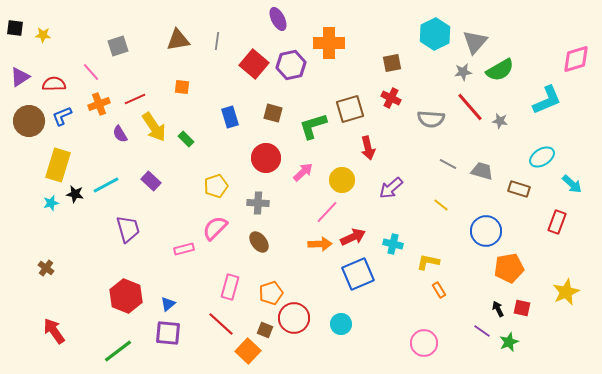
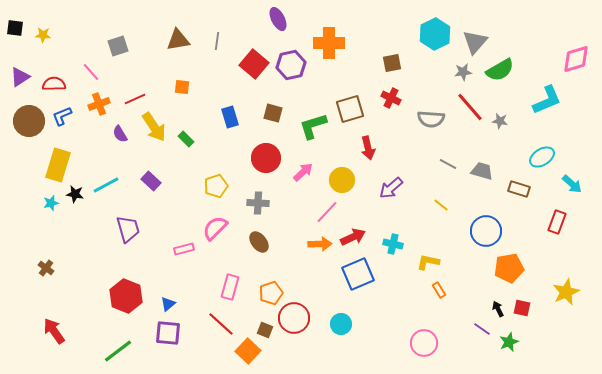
purple line at (482, 331): moved 2 px up
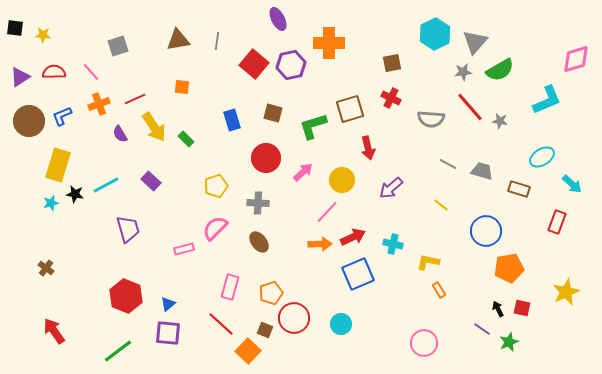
red semicircle at (54, 84): moved 12 px up
blue rectangle at (230, 117): moved 2 px right, 3 px down
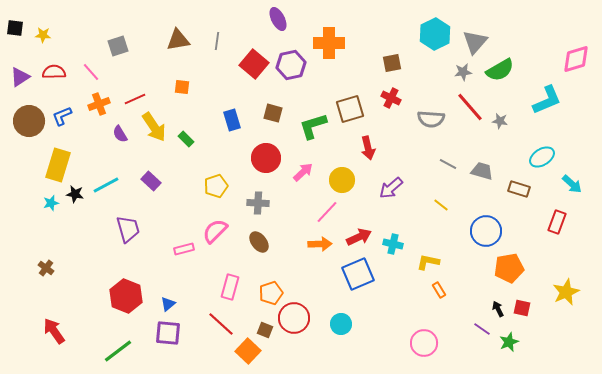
pink semicircle at (215, 228): moved 3 px down
red arrow at (353, 237): moved 6 px right
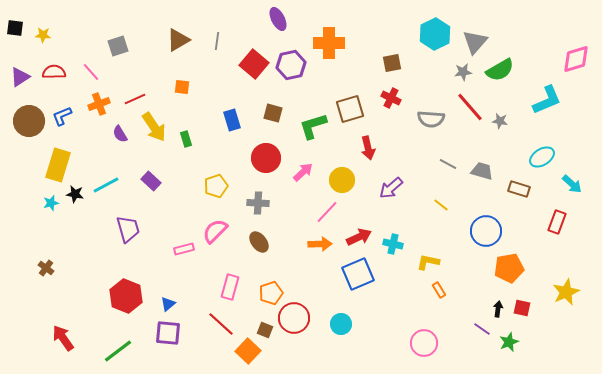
brown triangle at (178, 40): rotated 20 degrees counterclockwise
green rectangle at (186, 139): rotated 28 degrees clockwise
black arrow at (498, 309): rotated 35 degrees clockwise
red arrow at (54, 331): moved 9 px right, 7 px down
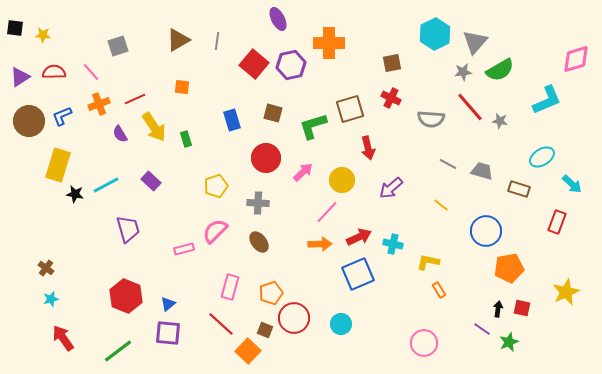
cyan star at (51, 203): moved 96 px down
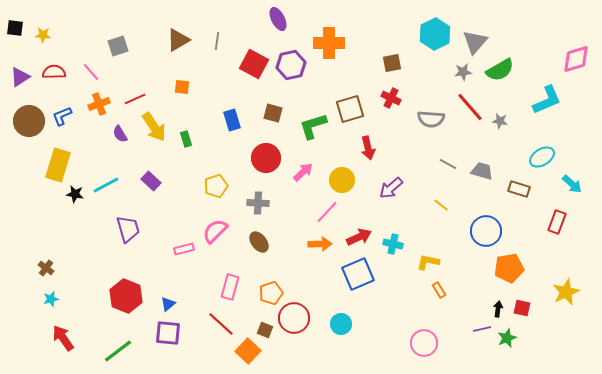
red square at (254, 64): rotated 12 degrees counterclockwise
purple line at (482, 329): rotated 48 degrees counterclockwise
green star at (509, 342): moved 2 px left, 4 px up
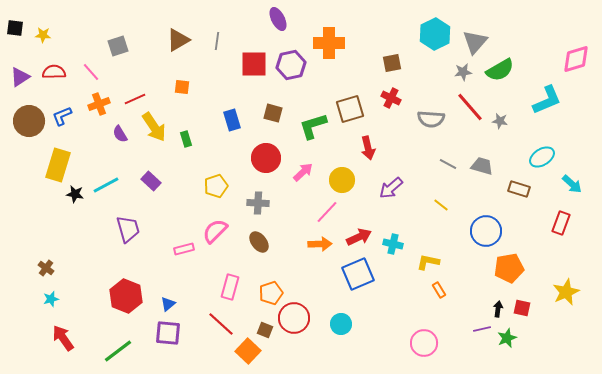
red square at (254, 64): rotated 28 degrees counterclockwise
gray trapezoid at (482, 171): moved 5 px up
red rectangle at (557, 222): moved 4 px right, 1 px down
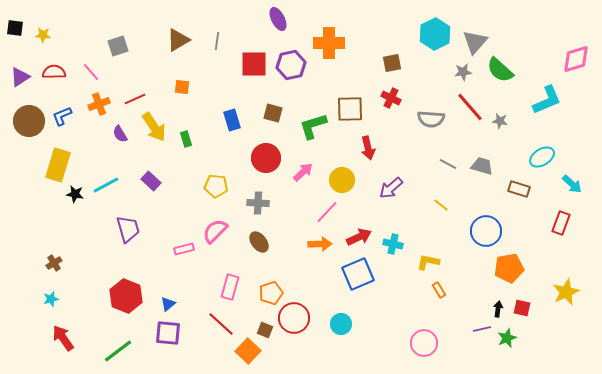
green semicircle at (500, 70): rotated 72 degrees clockwise
brown square at (350, 109): rotated 16 degrees clockwise
yellow pentagon at (216, 186): rotated 25 degrees clockwise
brown cross at (46, 268): moved 8 px right, 5 px up; rotated 21 degrees clockwise
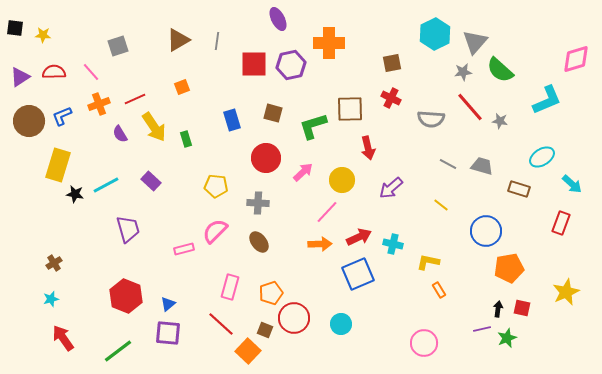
orange square at (182, 87): rotated 28 degrees counterclockwise
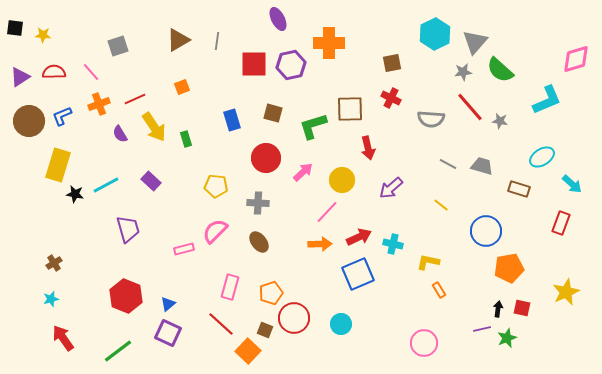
purple square at (168, 333): rotated 20 degrees clockwise
